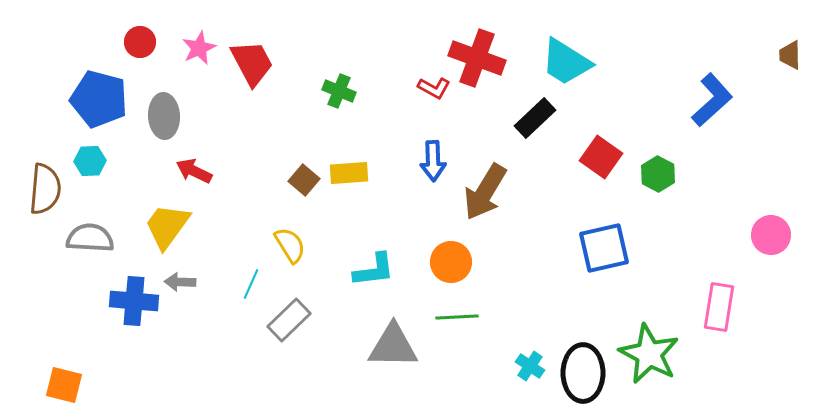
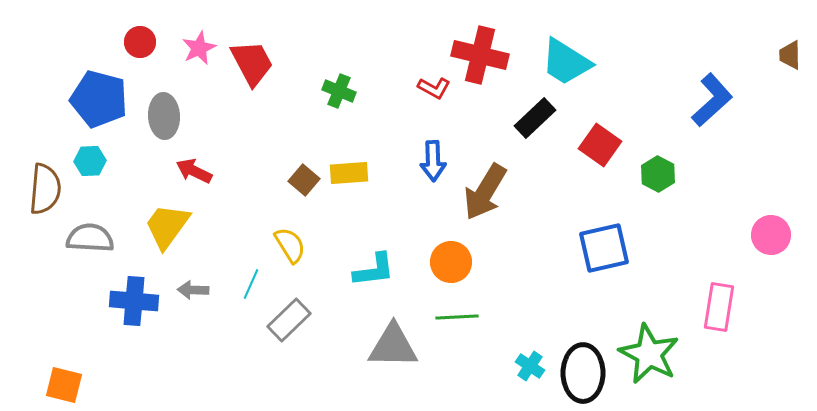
red cross: moved 3 px right, 3 px up; rotated 6 degrees counterclockwise
red square: moved 1 px left, 12 px up
gray arrow: moved 13 px right, 8 px down
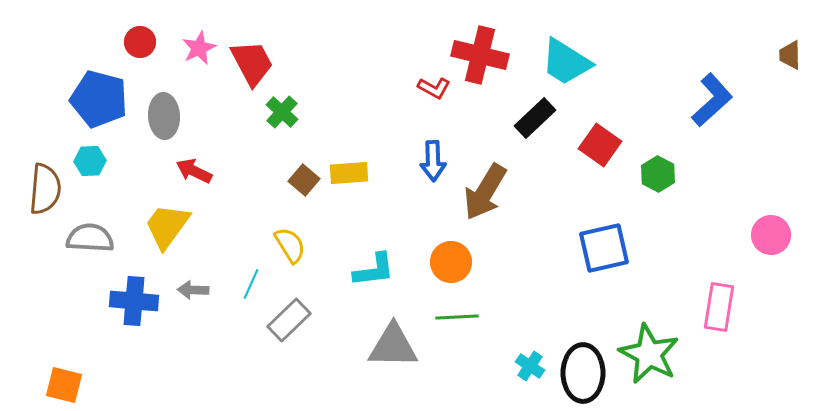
green cross: moved 57 px left, 21 px down; rotated 20 degrees clockwise
